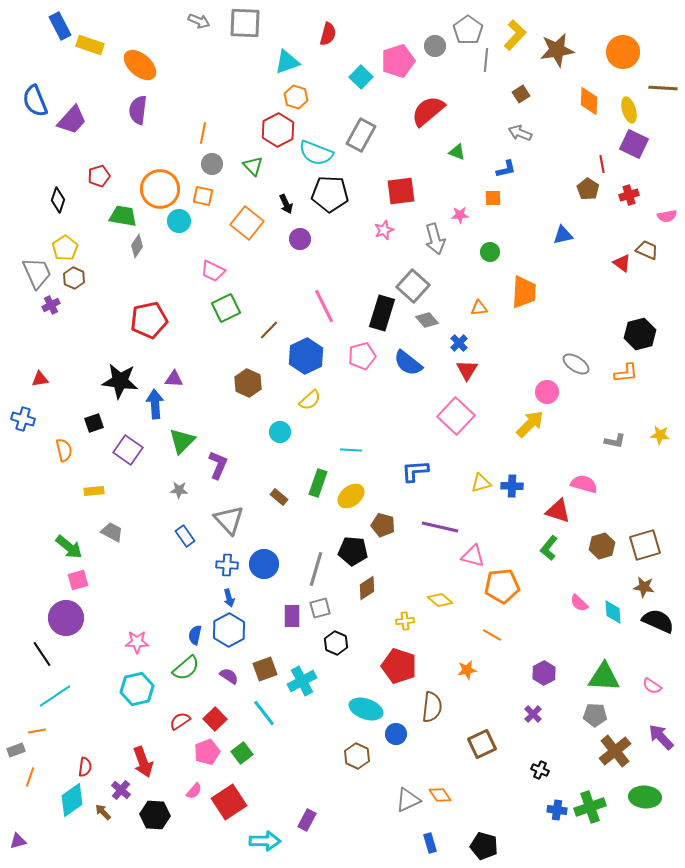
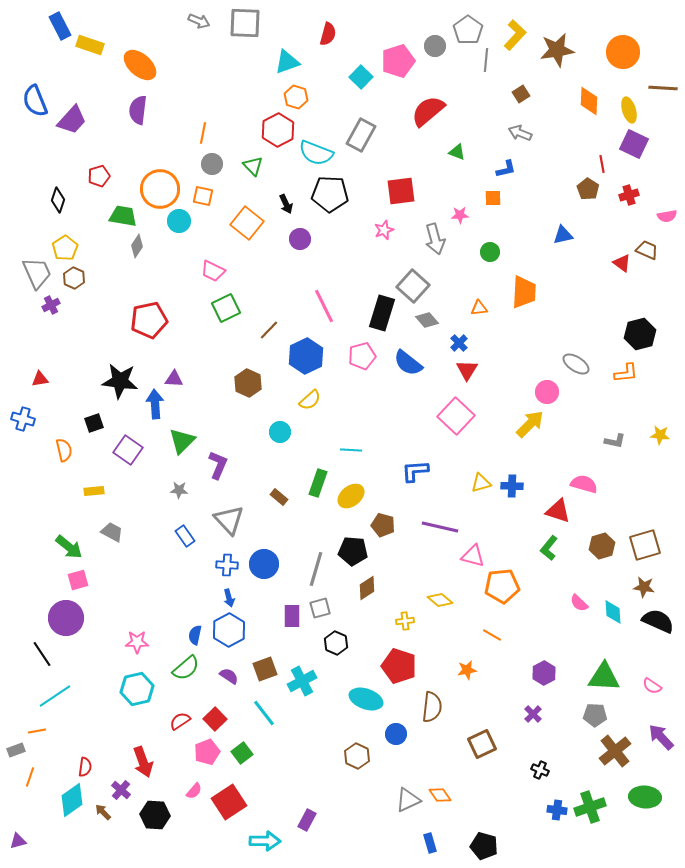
cyan ellipse at (366, 709): moved 10 px up
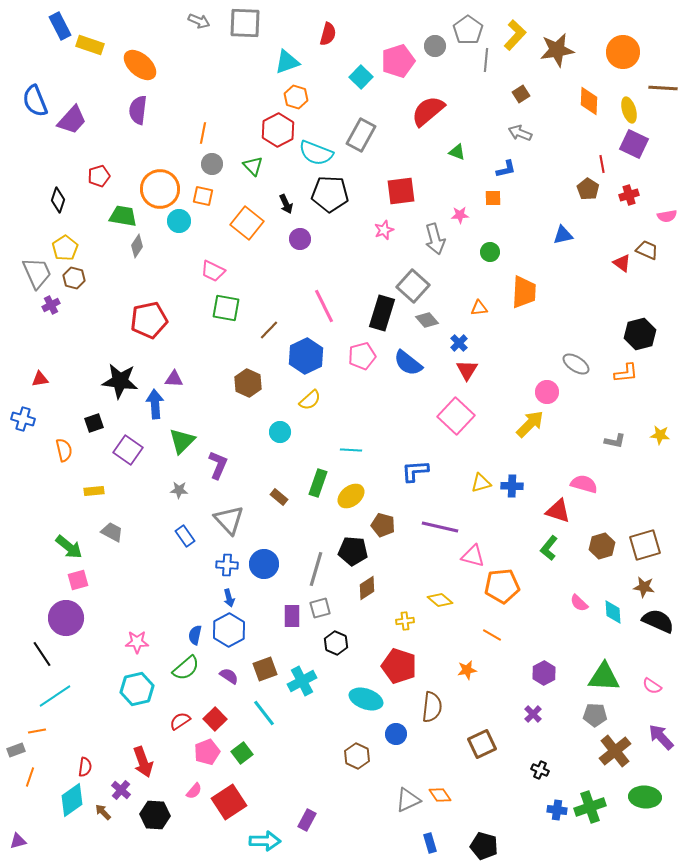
brown hexagon at (74, 278): rotated 10 degrees counterclockwise
green square at (226, 308): rotated 36 degrees clockwise
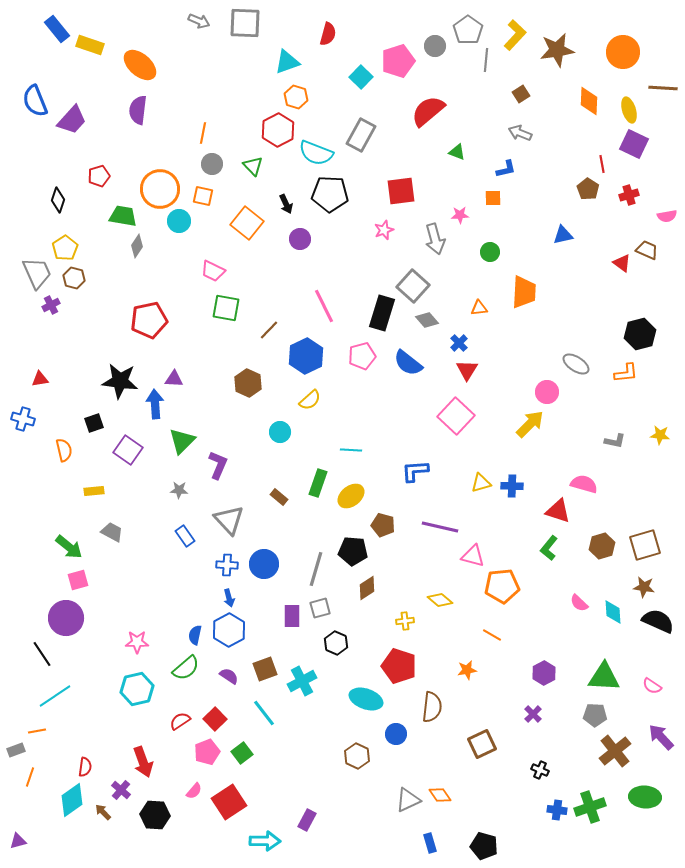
blue rectangle at (60, 26): moved 3 px left, 3 px down; rotated 12 degrees counterclockwise
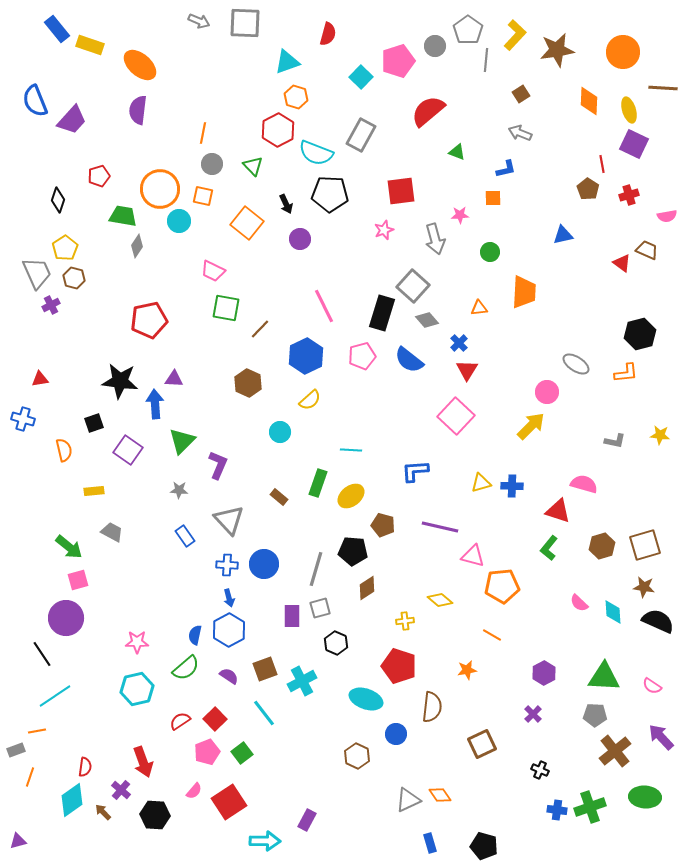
brown line at (269, 330): moved 9 px left, 1 px up
blue semicircle at (408, 363): moved 1 px right, 3 px up
yellow arrow at (530, 424): moved 1 px right, 2 px down
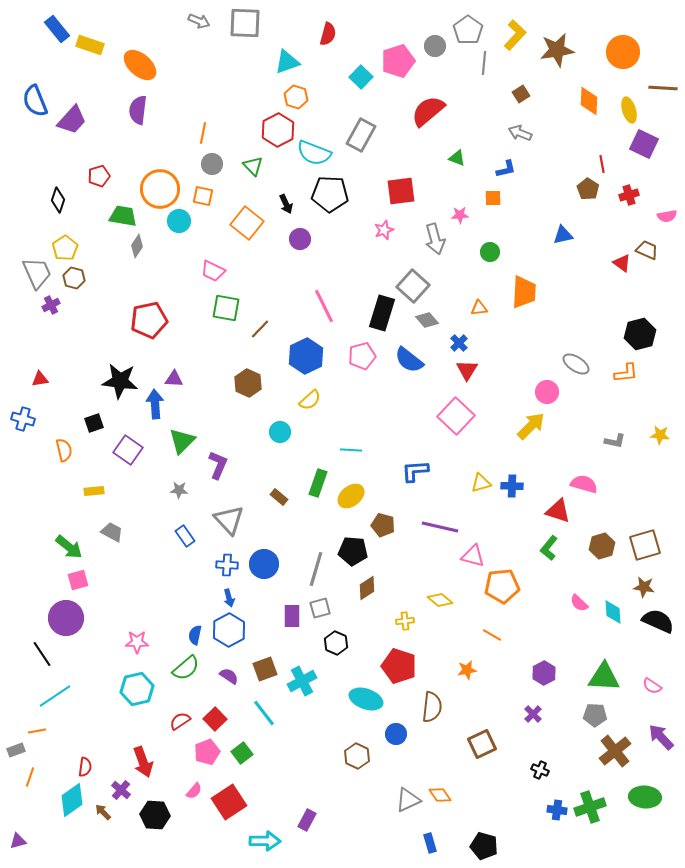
gray line at (486, 60): moved 2 px left, 3 px down
purple square at (634, 144): moved 10 px right
green triangle at (457, 152): moved 6 px down
cyan semicircle at (316, 153): moved 2 px left
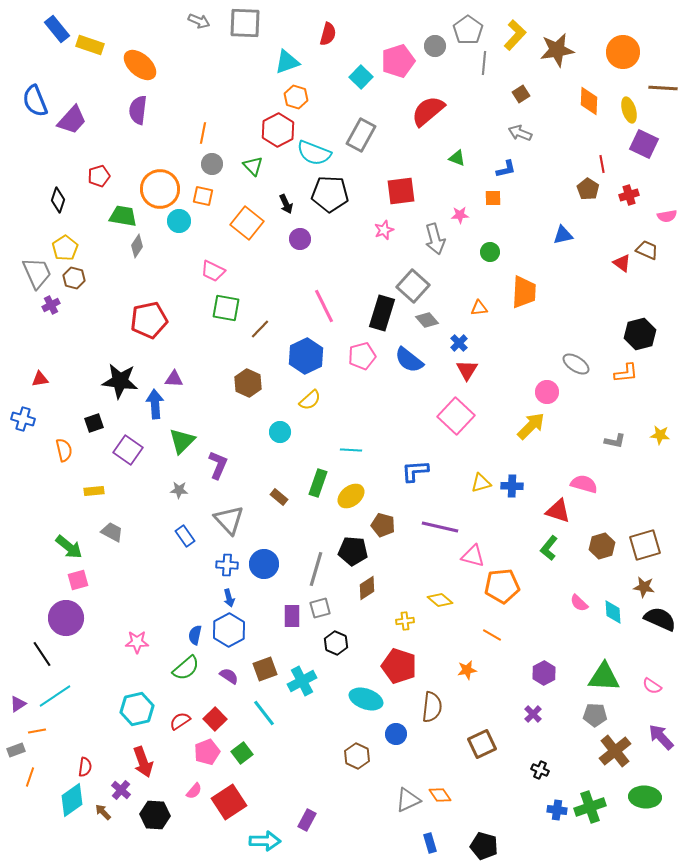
black semicircle at (658, 621): moved 2 px right, 2 px up
cyan hexagon at (137, 689): moved 20 px down
purple triangle at (18, 841): moved 137 px up; rotated 18 degrees counterclockwise
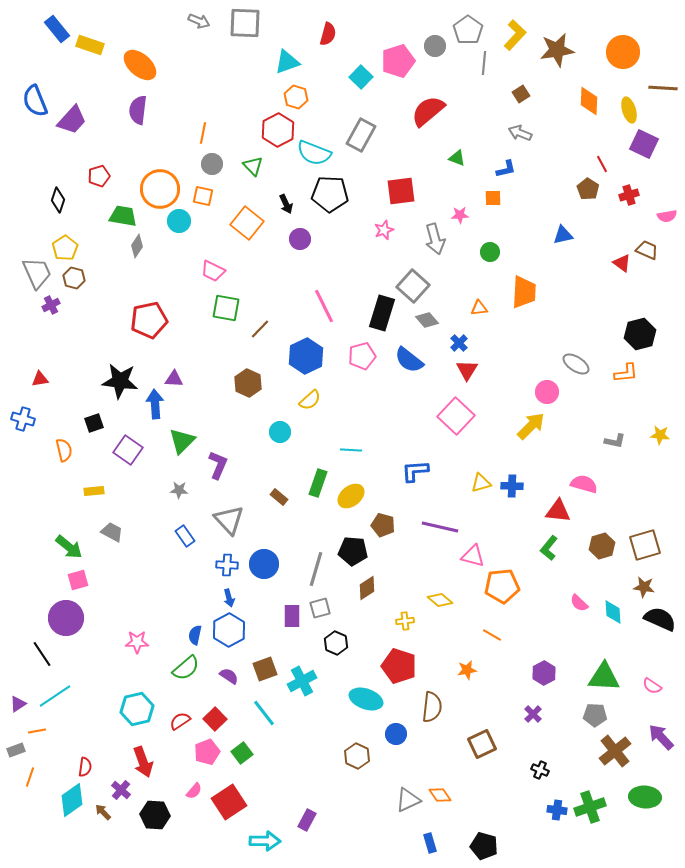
red line at (602, 164): rotated 18 degrees counterclockwise
red triangle at (558, 511): rotated 12 degrees counterclockwise
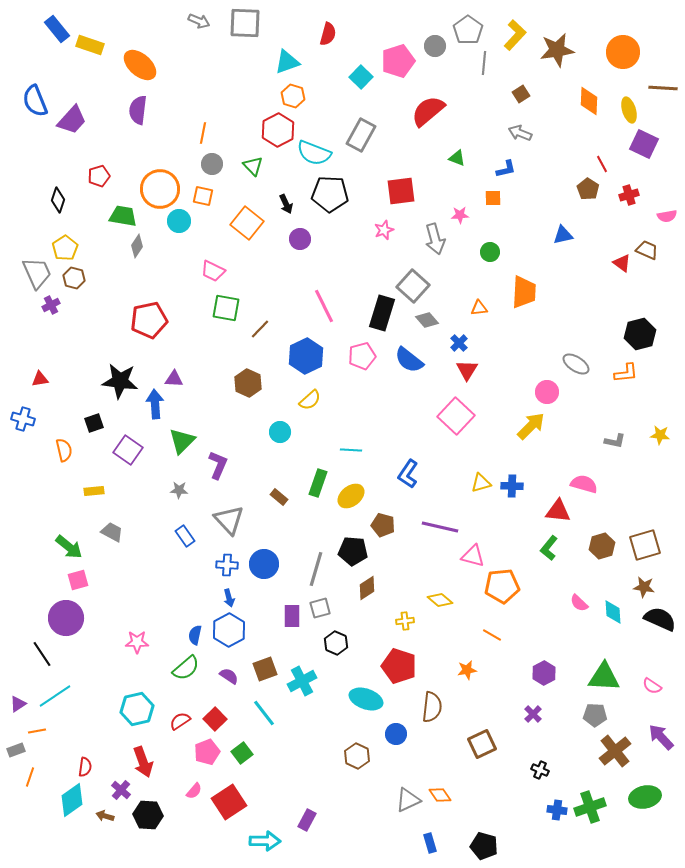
orange hexagon at (296, 97): moved 3 px left, 1 px up
blue L-shape at (415, 471): moved 7 px left, 3 px down; rotated 52 degrees counterclockwise
green ellipse at (645, 797): rotated 16 degrees counterclockwise
brown arrow at (103, 812): moved 2 px right, 4 px down; rotated 30 degrees counterclockwise
black hexagon at (155, 815): moved 7 px left
